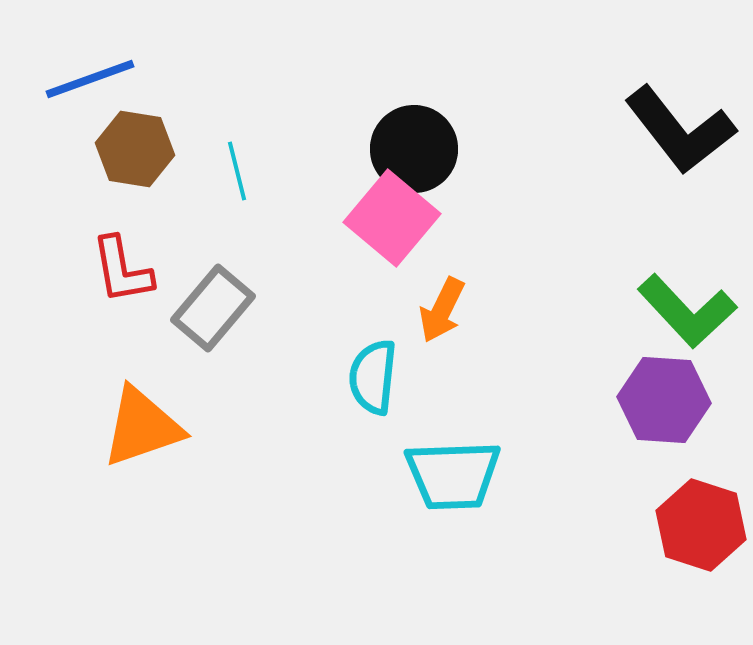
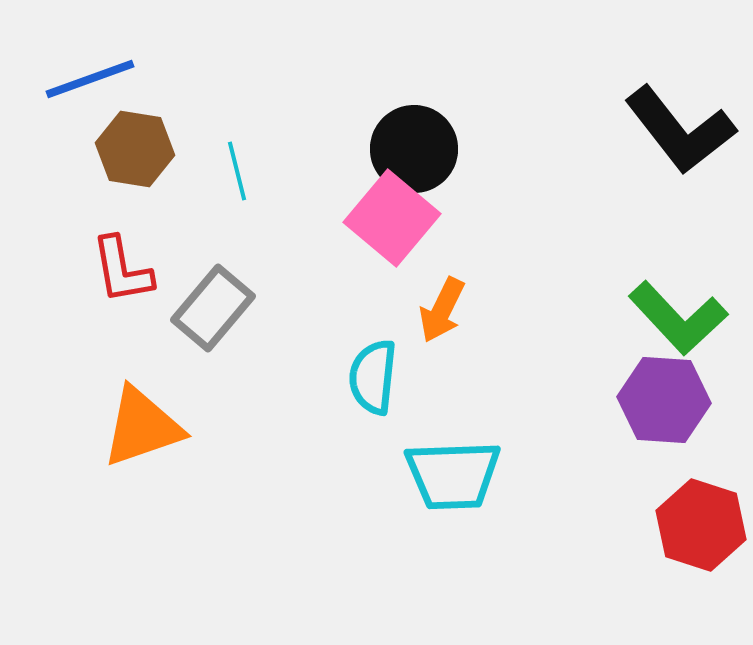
green L-shape: moved 9 px left, 7 px down
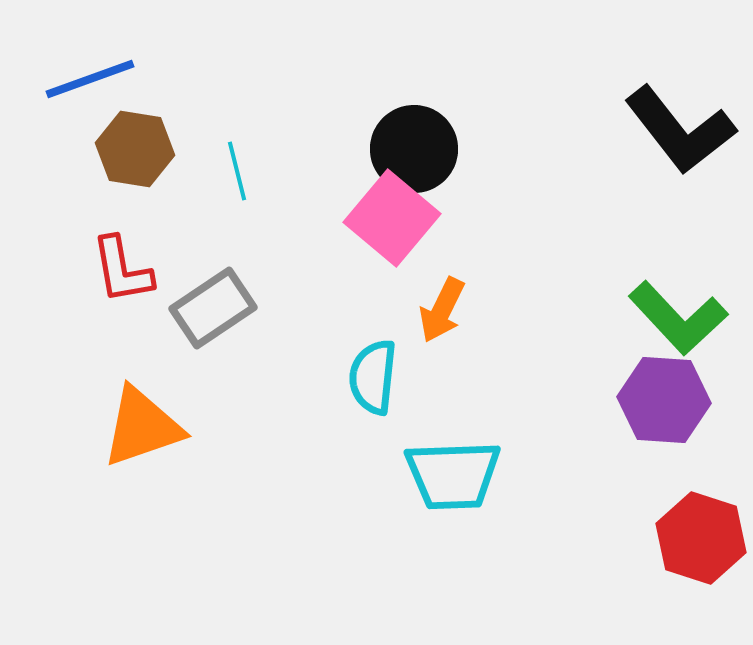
gray rectangle: rotated 16 degrees clockwise
red hexagon: moved 13 px down
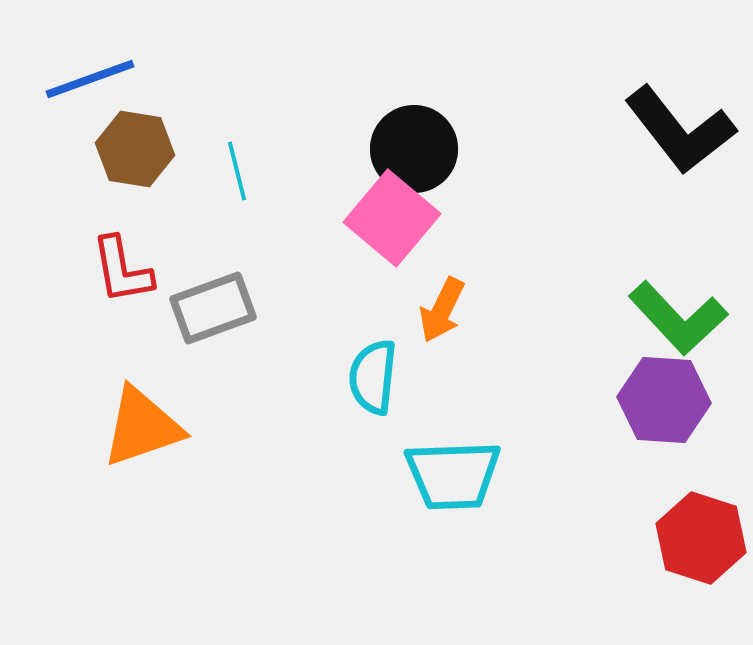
gray rectangle: rotated 14 degrees clockwise
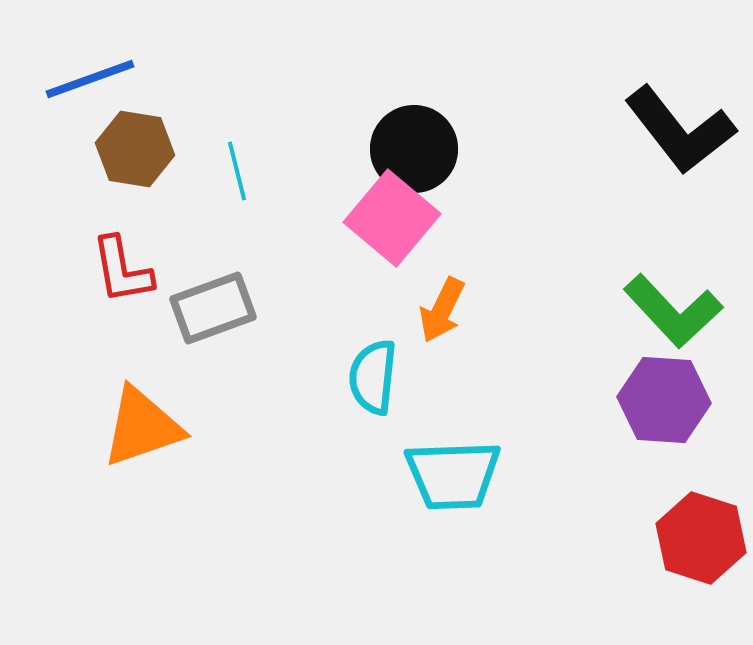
green L-shape: moved 5 px left, 7 px up
